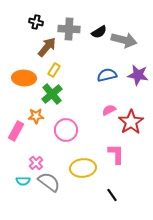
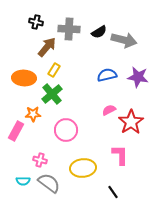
purple star: moved 2 px down
orange star: moved 3 px left, 2 px up
pink L-shape: moved 4 px right, 1 px down
pink cross: moved 4 px right, 3 px up; rotated 32 degrees counterclockwise
gray semicircle: moved 1 px down
black line: moved 1 px right, 3 px up
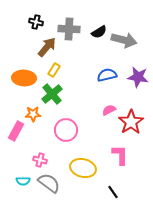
yellow ellipse: rotated 20 degrees clockwise
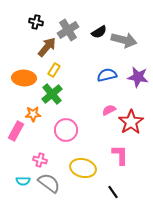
gray cross: moved 1 px left, 1 px down; rotated 35 degrees counterclockwise
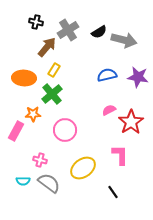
pink circle: moved 1 px left
yellow ellipse: rotated 50 degrees counterclockwise
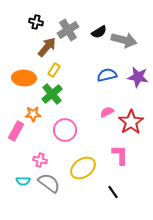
pink semicircle: moved 2 px left, 2 px down
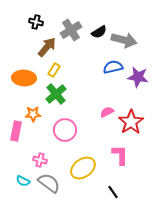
gray cross: moved 3 px right
blue semicircle: moved 6 px right, 8 px up
green cross: moved 4 px right
pink rectangle: rotated 18 degrees counterclockwise
cyan semicircle: rotated 24 degrees clockwise
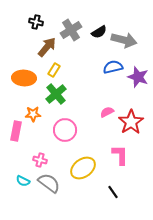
purple star: rotated 10 degrees clockwise
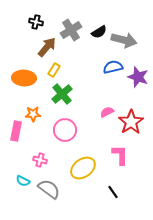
green cross: moved 6 px right
gray semicircle: moved 6 px down
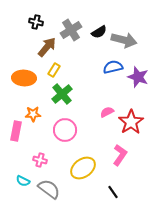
pink L-shape: rotated 35 degrees clockwise
